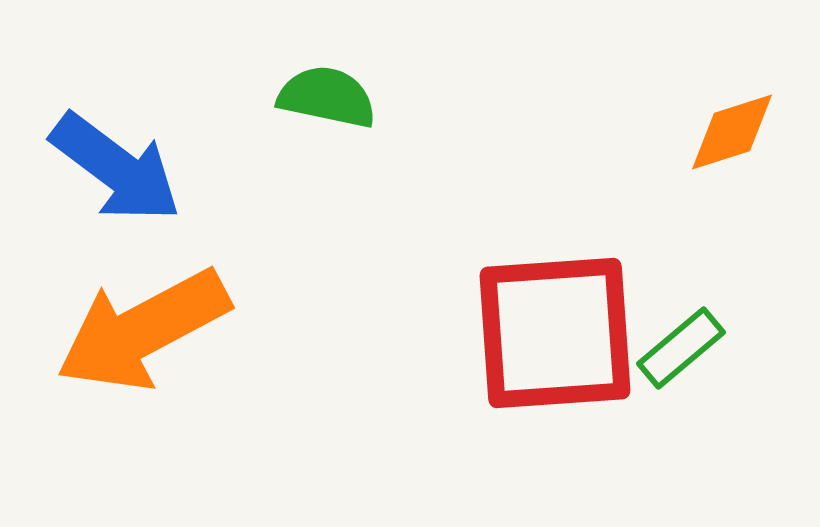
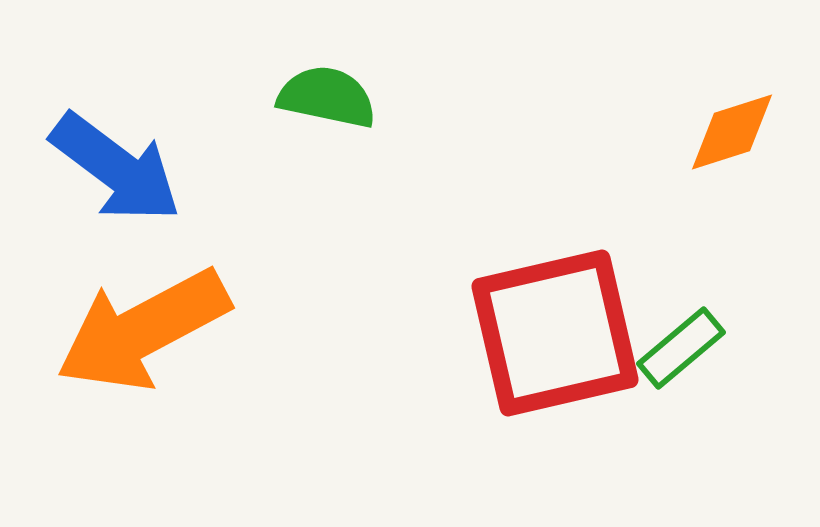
red square: rotated 9 degrees counterclockwise
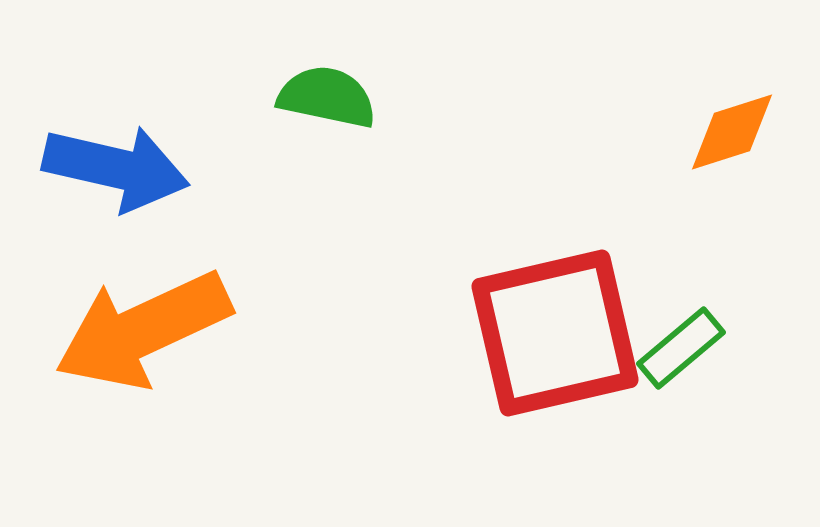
blue arrow: rotated 24 degrees counterclockwise
orange arrow: rotated 3 degrees clockwise
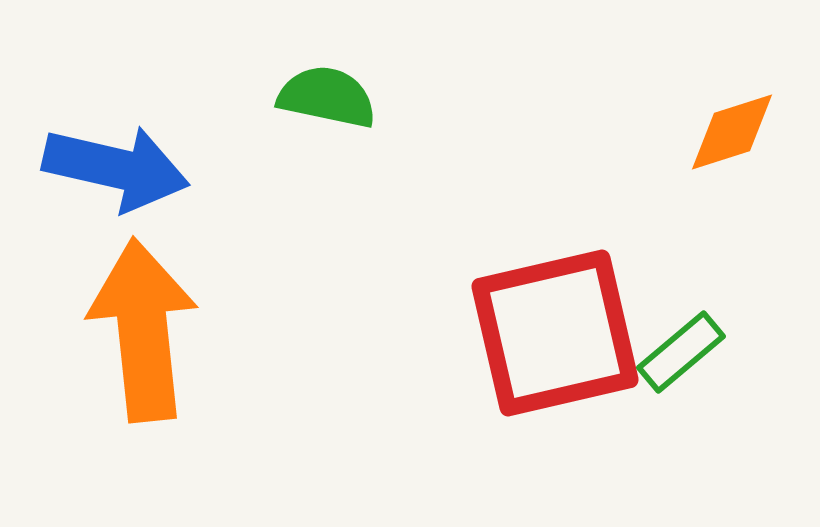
orange arrow: rotated 109 degrees clockwise
green rectangle: moved 4 px down
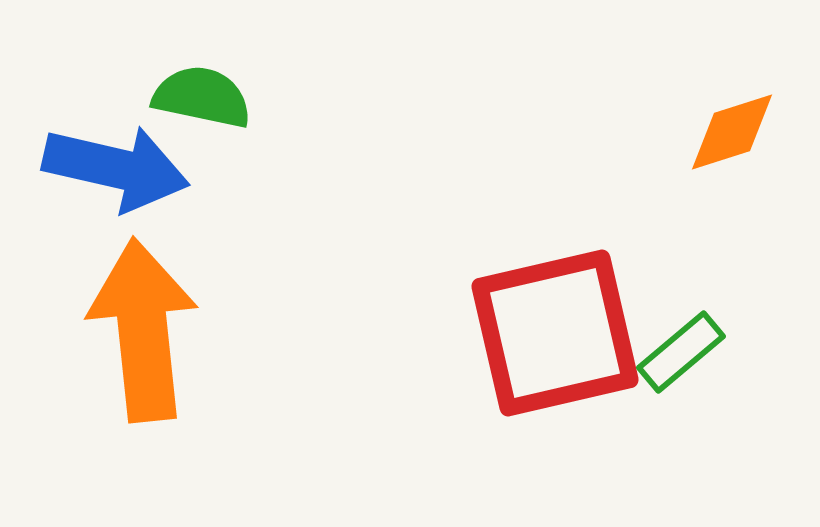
green semicircle: moved 125 px left
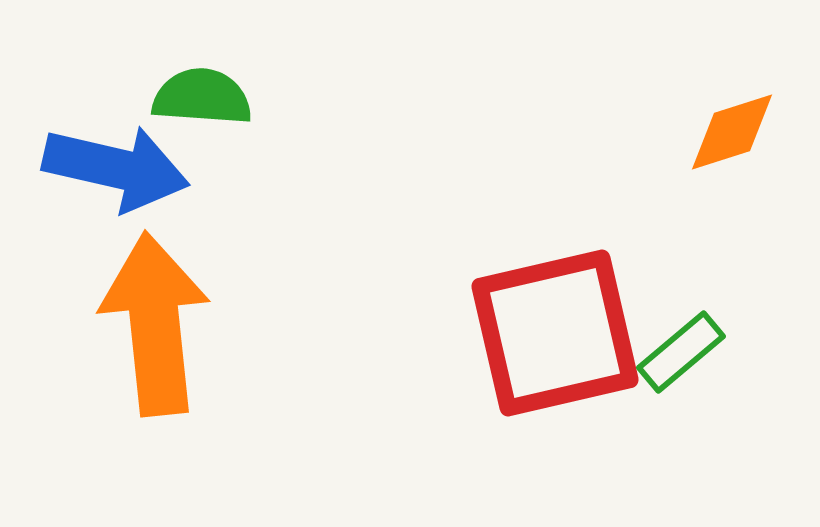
green semicircle: rotated 8 degrees counterclockwise
orange arrow: moved 12 px right, 6 px up
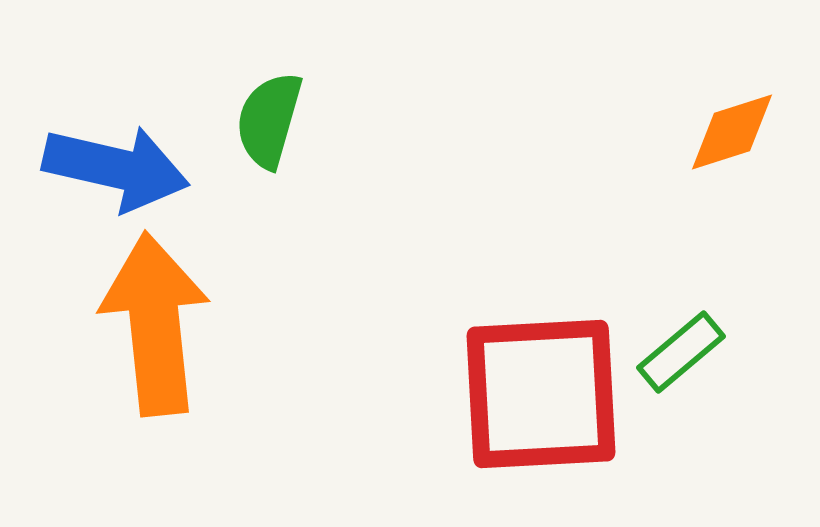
green semicircle: moved 67 px right, 23 px down; rotated 78 degrees counterclockwise
red square: moved 14 px left, 61 px down; rotated 10 degrees clockwise
